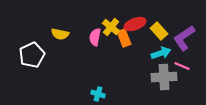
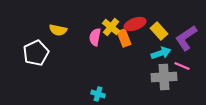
yellow semicircle: moved 2 px left, 4 px up
purple L-shape: moved 2 px right
white pentagon: moved 4 px right, 2 px up
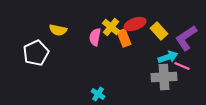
cyan arrow: moved 7 px right, 4 px down
cyan cross: rotated 16 degrees clockwise
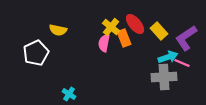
red ellipse: rotated 70 degrees clockwise
pink semicircle: moved 9 px right, 6 px down
pink line: moved 3 px up
cyan cross: moved 29 px left
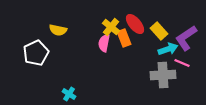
cyan arrow: moved 8 px up
gray cross: moved 1 px left, 2 px up
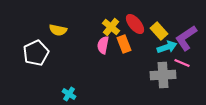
orange rectangle: moved 6 px down
pink semicircle: moved 1 px left, 2 px down
cyan arrow: moved 1 px left, 2 px up
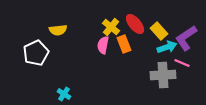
yellow semicircle: rotated 18 degrees counterclockwise
cyan cross: moved 5 px left
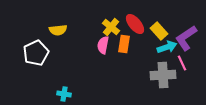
orange rectangle: rotated 30 degrees clockwise
pink line: rotated 42 degrees clockwise
cyan cross: rotated 24 degrees counterclockwise
